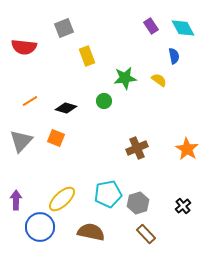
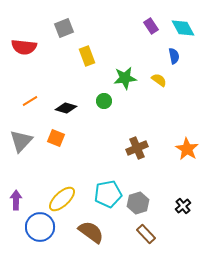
brown semicircle: rotated 24 degrees clockwise
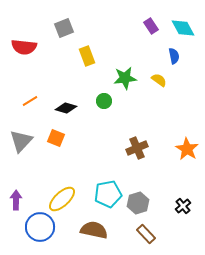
brown semicircle: moved 3 px right, 2 px up; rotated 24 degrees counterclockwise
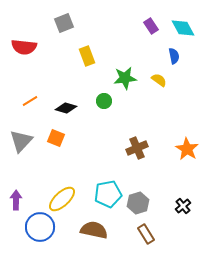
gray square: moved 5 px up
brown rectangle: rotated 12 degrees clockwise
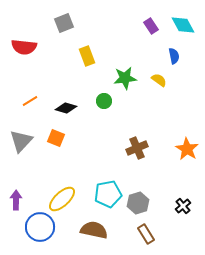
cyan diamond: moved 3 px up
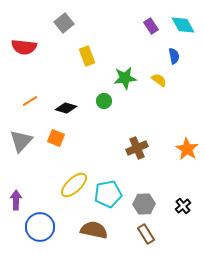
gray square: rotated 18 degrees counterclockwise
yellow ellipse: moved 12 px right, 14 px up
gray hexagon: moved 6 px right, 1 px down; rotated 15 degrees clockwise
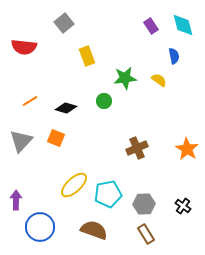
cyan diamond: rotated 15 degrees clockwise
black cross: rotated 14 degrees counterclockwise
brown semicircle: rotated 8 degrees clockwise
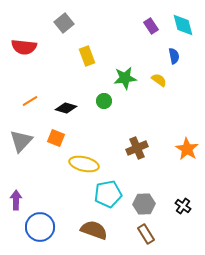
yellow ellipse: moved 10 px right, 21 px up; rotated 56 degrees clockwise
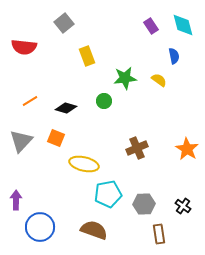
brown rectangle: moved 13 px right; rotated 24 degrees clockwise
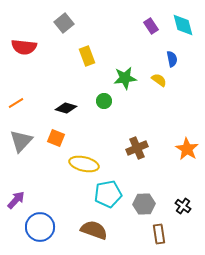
blue semicircle: moved 2 px left, 3 px down
orange line: moved 14 px left, 2 px down
purple arrow: rotated 42 degrees clockwise
